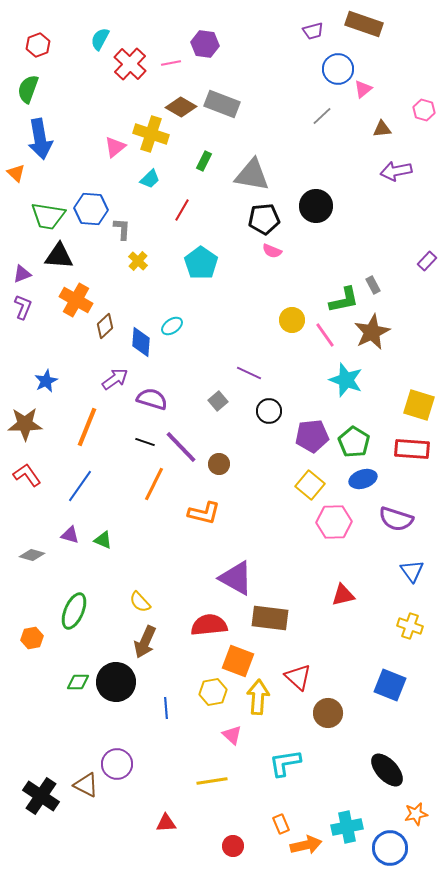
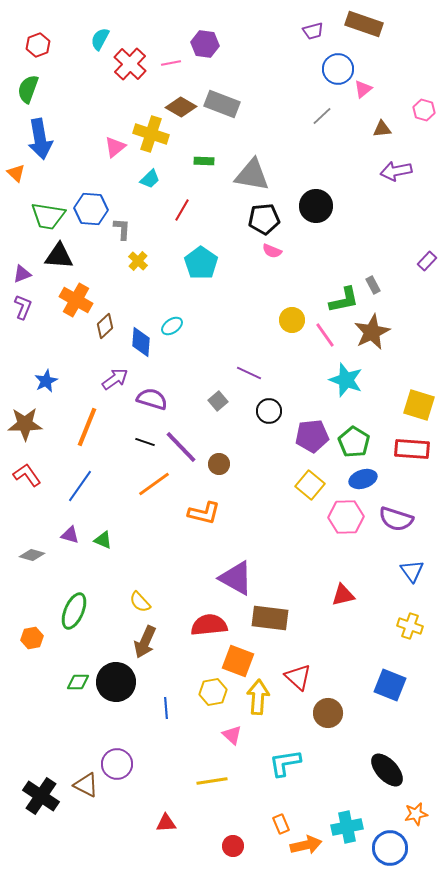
green rectangle at (204, 161): rotated 66 degrees clockwise
orange line at (154, 484): rotated 28 degrees clockwise
pink hexagon at (334, 522): moved 12 px right, 5 px up
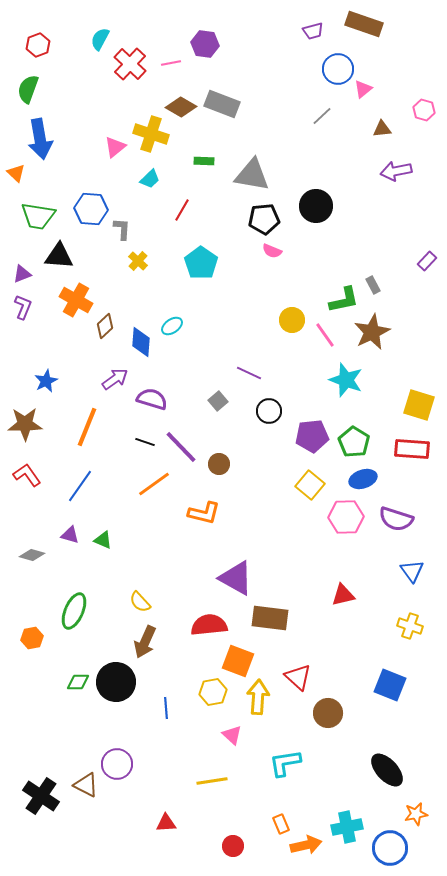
green trapezoid at (48, 216): moved 10 px left
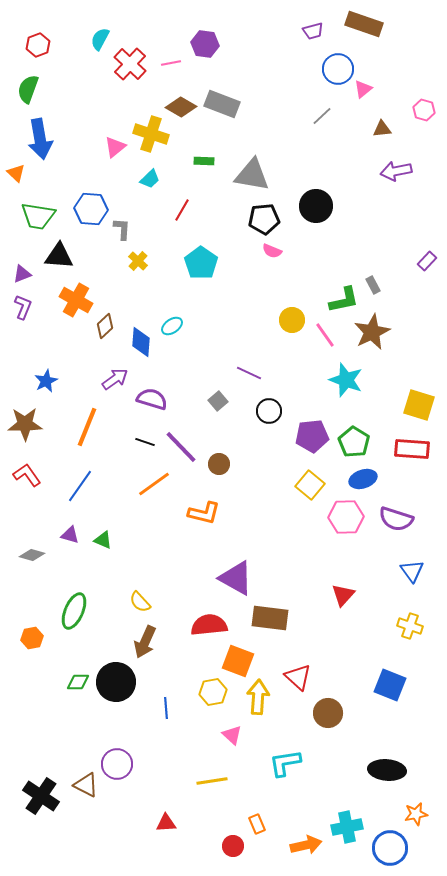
red triangle at (343, 595): rotated 35 degrees counterclockwise
black ellipse at (387, 770): rotated 42 degrees counterclockwise
orange rectangle at (281, 824): moved 24 px left
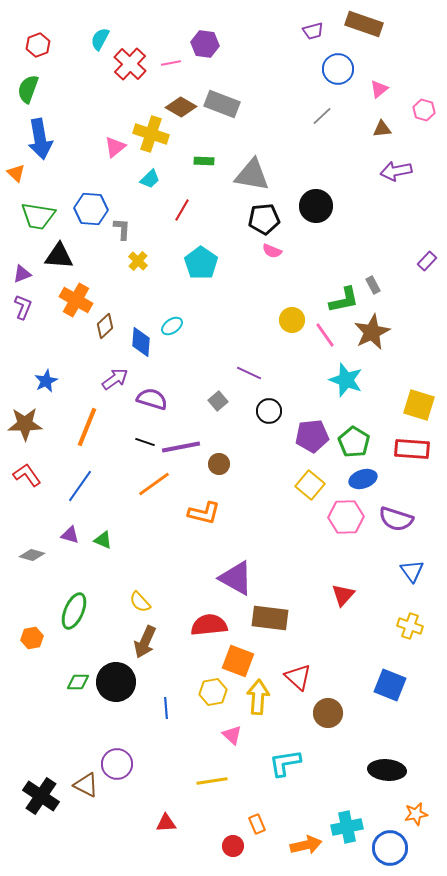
pink triangle at (363, 89): moved 16 px right
purple line at (181, 447): rotated 57 degrees counterclockwise
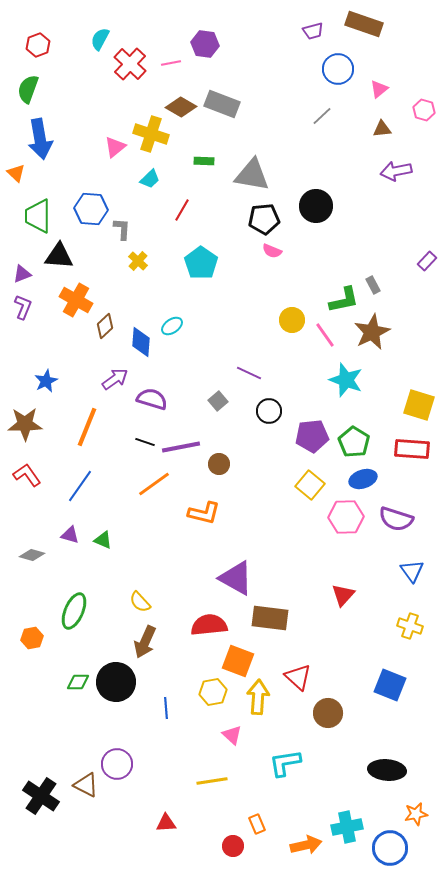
green trapezoid at (38, 216): rotated 81 degrees clockwise
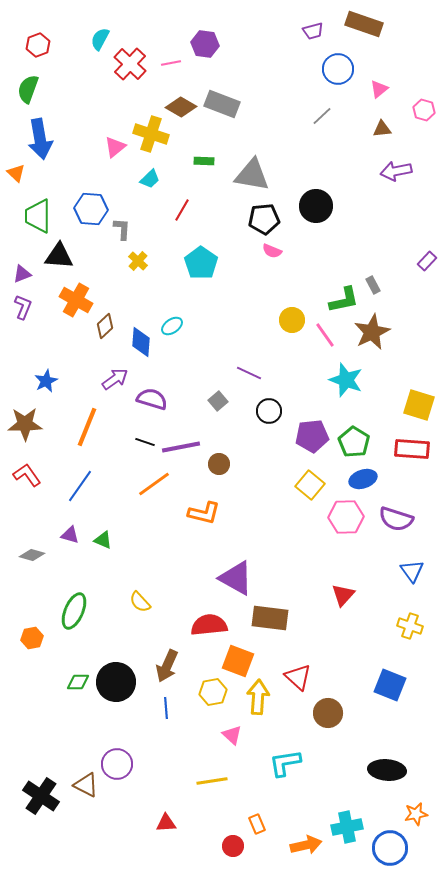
brown arrow at (145, 642): moved 22 px right, 24 px down
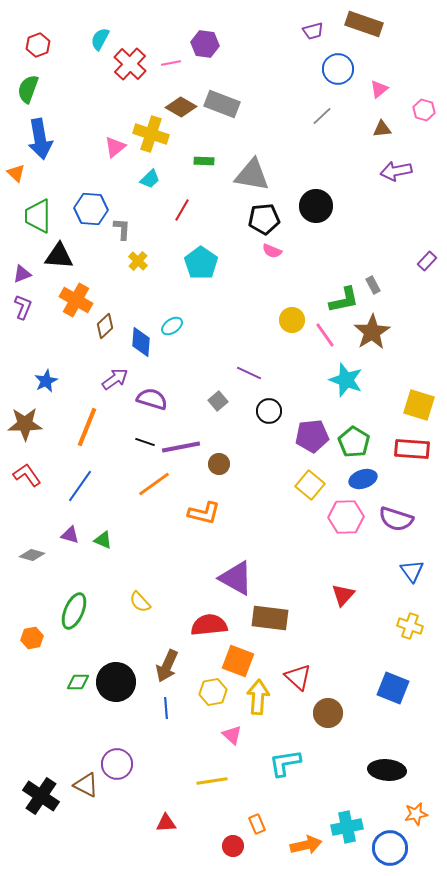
brown star at (372, 332): rotated 6 degrees counterclockwise
blue square at (390, 685): moved 3 px right, 3 px down
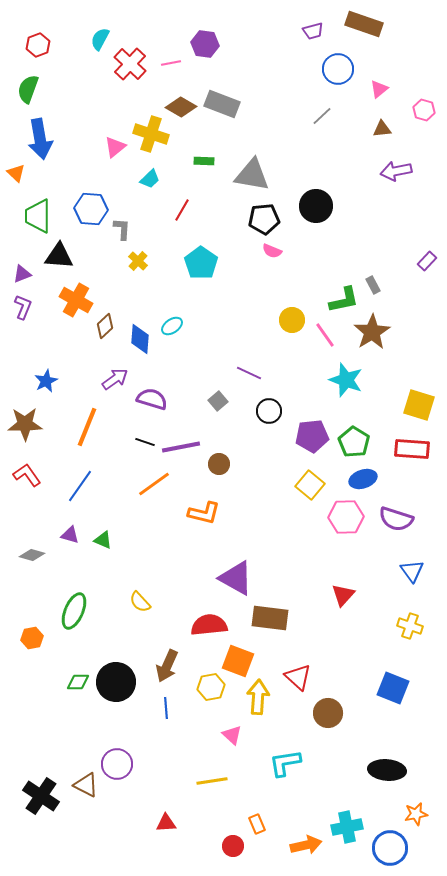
blue diamond at (141, 342): moved 1 px left, 3 px up
yellow hexagon at (213, 692): moved 2 px left, 5 px up
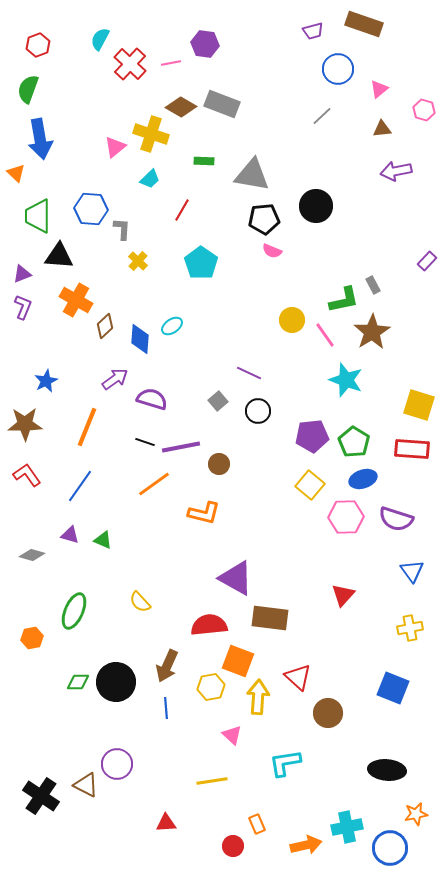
black circle at (269, 411): moved 11 px left
yellow cross at (410, 626): moved 2 px down; rotated 30 degrees counterclockwise
